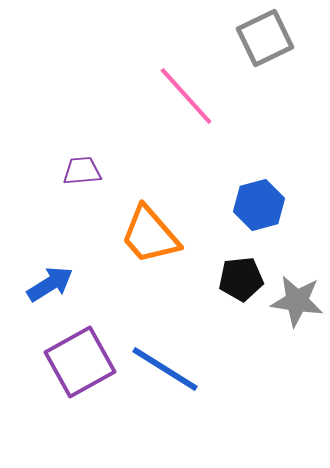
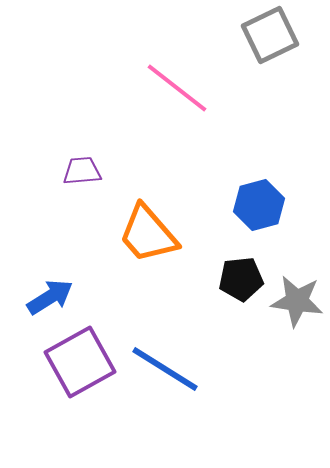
gray square: moved 5 px right, 3 px up
pink line: moved 9 px left, 8 px up; rotated 10 degrees counterclockwise
orange trapezoid: moved 2 px left, 1 px up
blue arrow: moved 13 px down
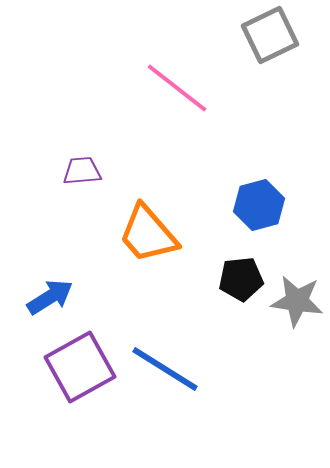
purple square: moved 5 px down
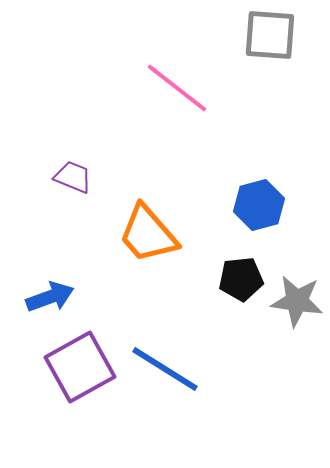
gray square: rotated 30 degrees clockwise
purple trapezoid: moved 9 px left, 6 px down; rotated 27 degrees clockwise
blue arrow: rotated 12 degrees clockwise
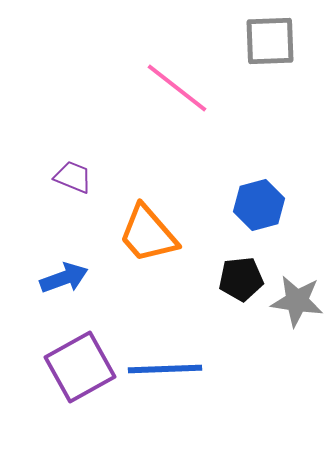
gray square: moved 6 px down; rotated 6 degrees counterclockwise
blue arrow: moved 14 px right, 19 px up
blue line: rotated 34 degrees counterclockwise
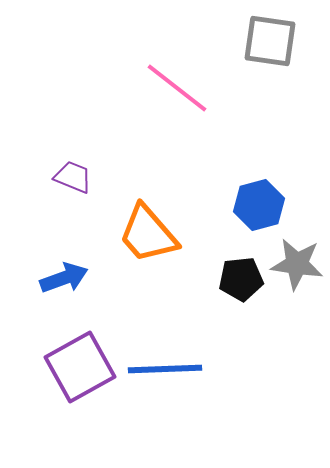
gray square: rotated 10 degrees clockwise
gray star: moved 37 px up
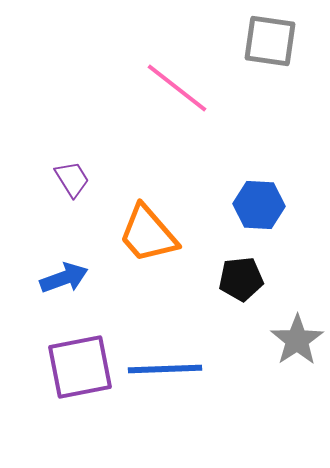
purple trapezoid: moved 1 px left, 2 px down; rotated 36 degrees clockwise
blue hexagon: rotated 18 degrees clockwise
gray star: moved 76 px down; rotated 30 degrees clockwise
purple square: rotated 18 degrees clockwise
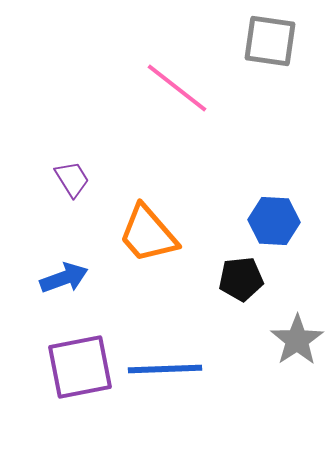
blue hexagon: moved 15 px right, 16 px down
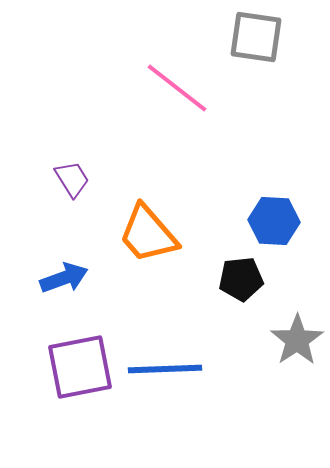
gray square: moved 14 px left, 4 px up
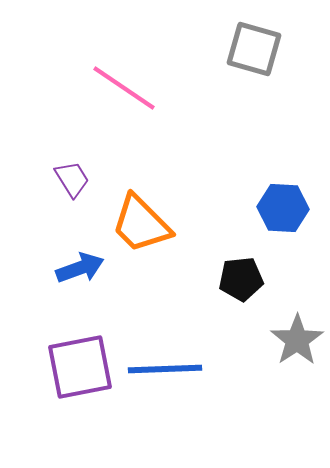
gray square: moved 2 px left, 12 px down; rotated 8 degrees clockwise
pink line: moved 53 px left; rotated 4 degrees counterclockwise
blue hexagon: moved 9 px right, 13 px up
orange trapezoid: moved 7 px left, 10 px up; rotated 4 degrees counterclockwise
blue arrow: moved 16 px right, 10 px up
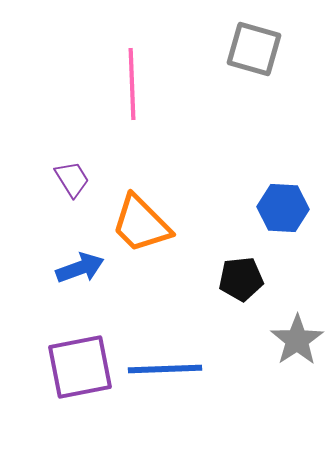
pink line: moved 8 px right, 4 px up; rotated 54 degrees clockwise
